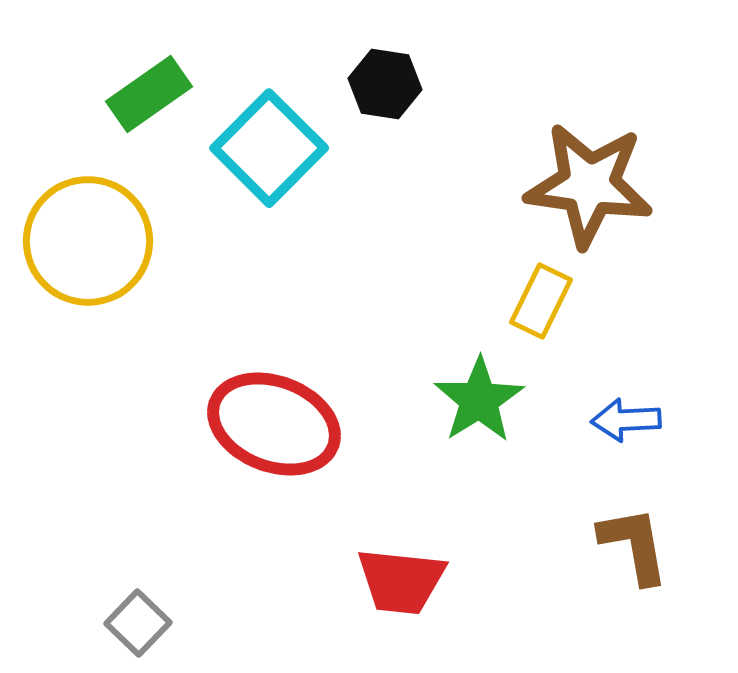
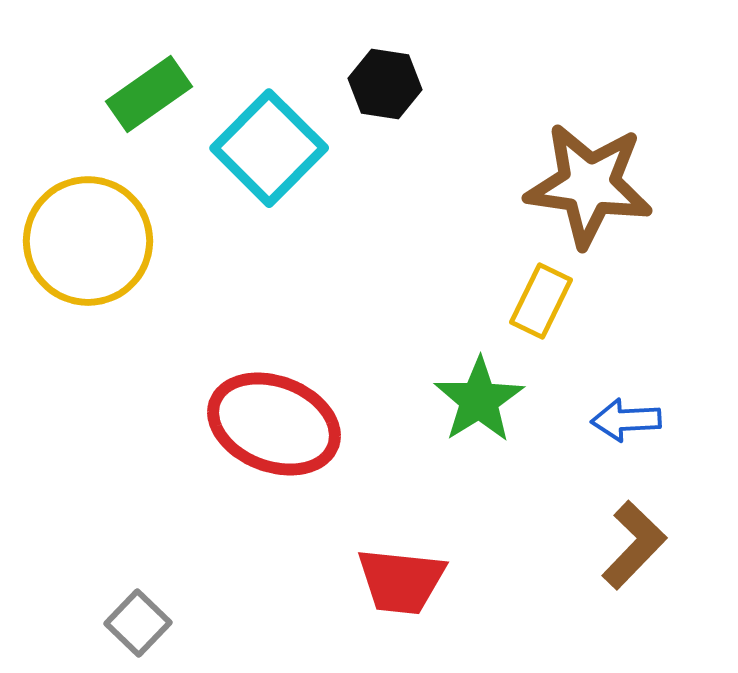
brown L-shape: rotated 54 degrees clockwise
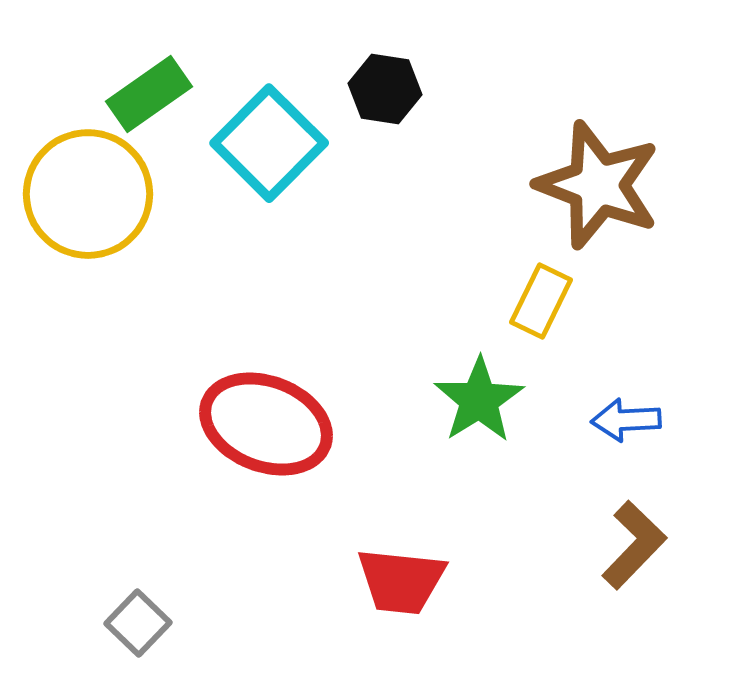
black hexagon: moved 5 px down
cyan square: moved 5 px up
brown star: moved 9 px right; rotated 13 degrees clockwise
yellow circle: moved 47 px up
red ellipse: moved 8 px left
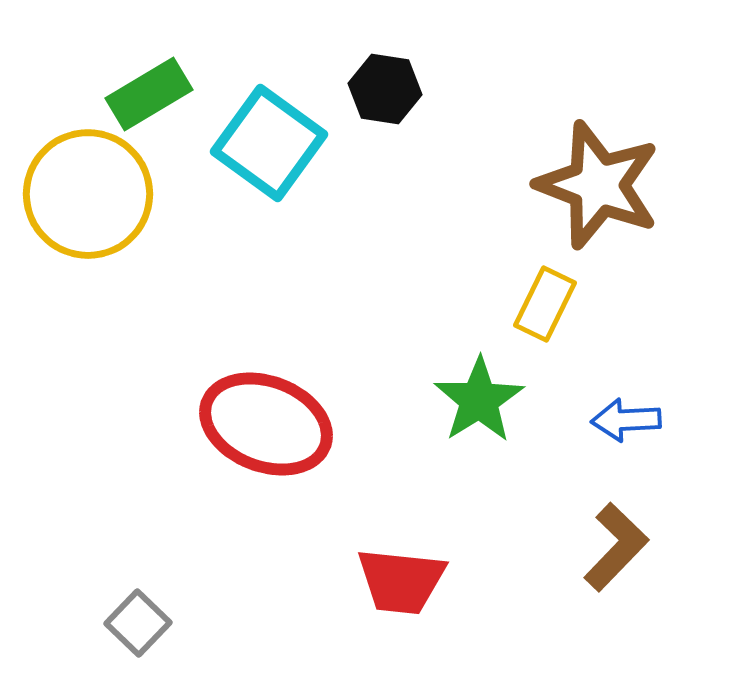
green rectangle: rotated 4 degrees clockwise
cyan square: rotated 9 degrees counterclockwise
yellow rectangle: moved 4 px right, 3 px down
brown L-shape: moved 18 px left, 2 px down
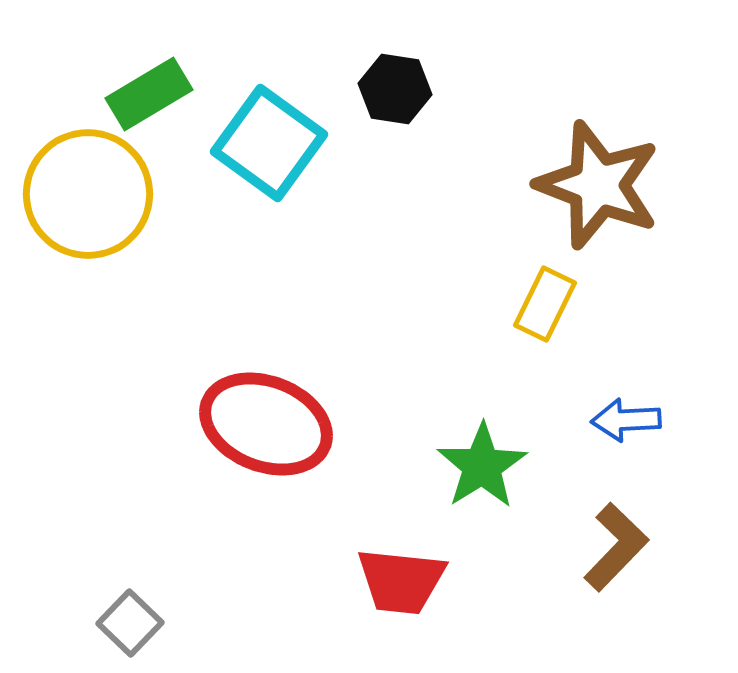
black hexagon: moved 10 px right
green star: moved 3 px right, 66 px down
gray square: moved 8 px left
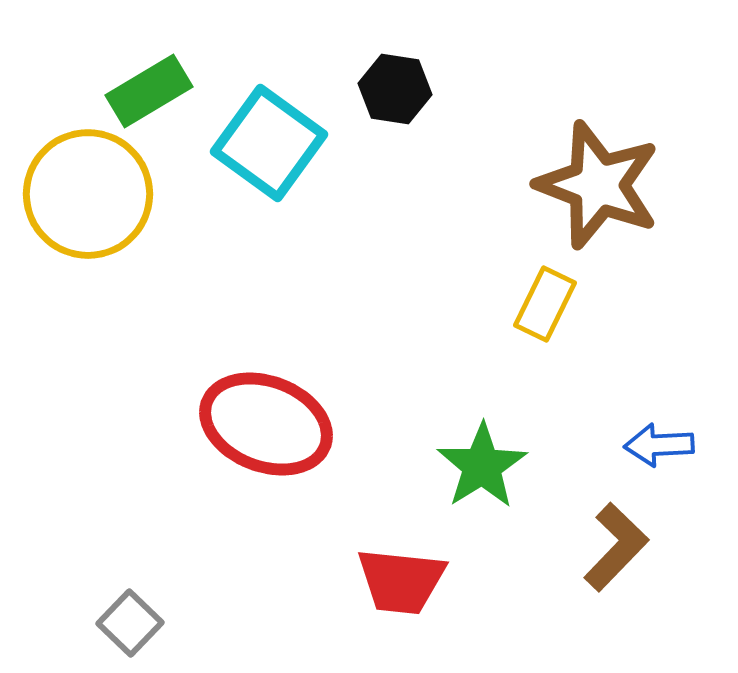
green rectangle: moved 3 px up
blue arrow: moved 33 px right, 25 px down
